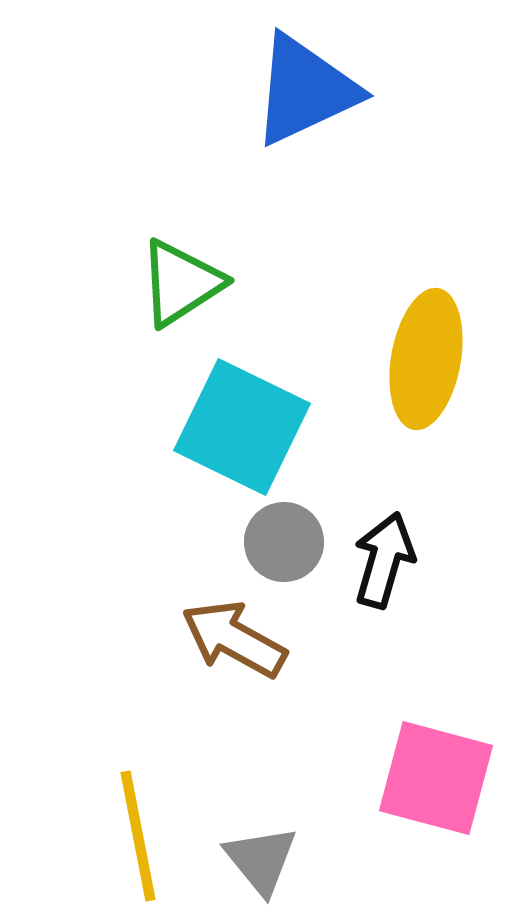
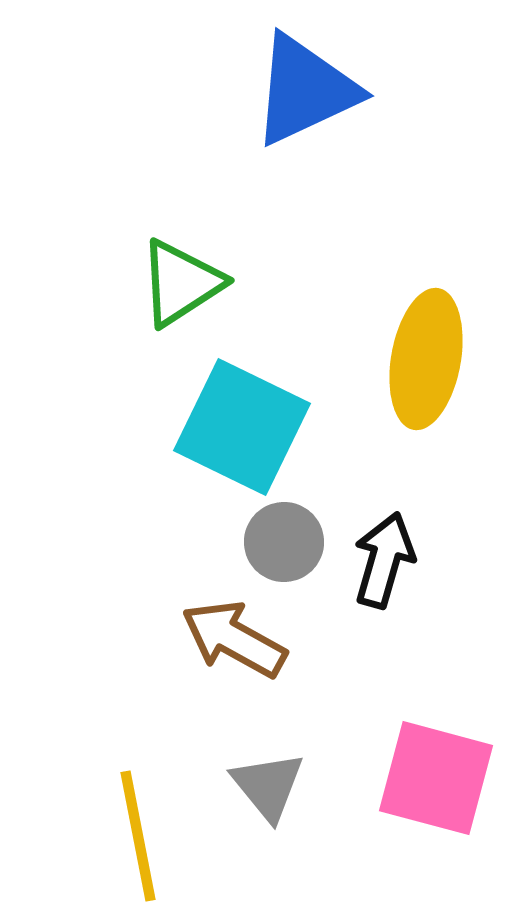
gray triangle: moved 7 px right, 74 px up
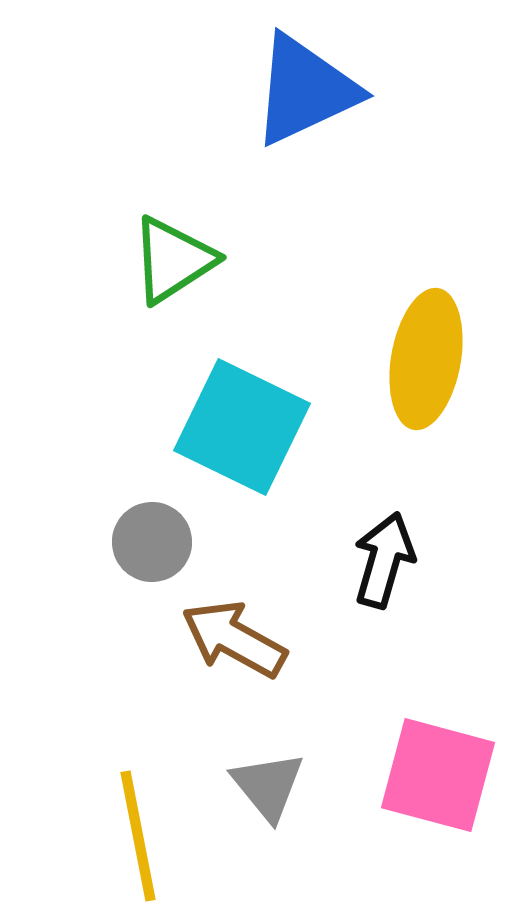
green triangle: moved 8 px left, 23 px up
gray circle: moved 132 px left
pink square: moved 2 px right, 3 px up
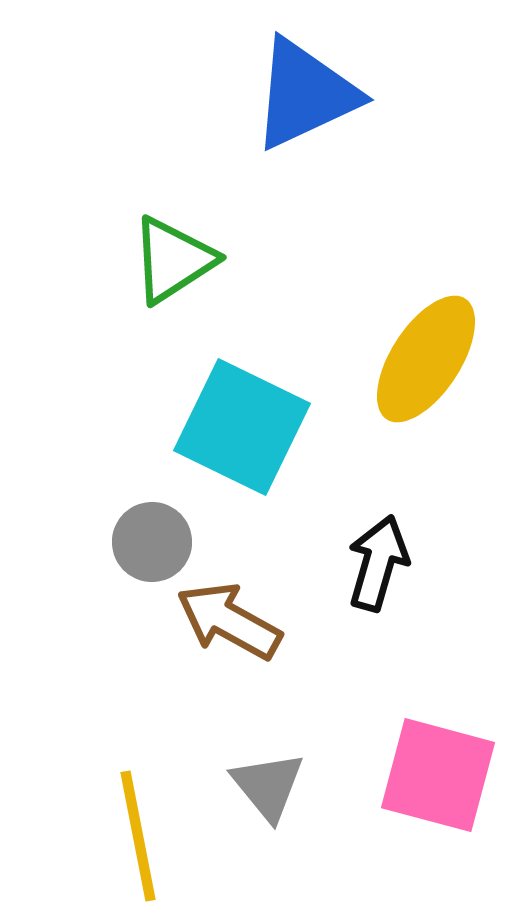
blue triangle: moved 4 px down
yellow ellipse: rotated 23 degrees clockwise
black arrow: moved 6 px left, 3 px down
brown arrow: moved 5 px left, 18 px up
